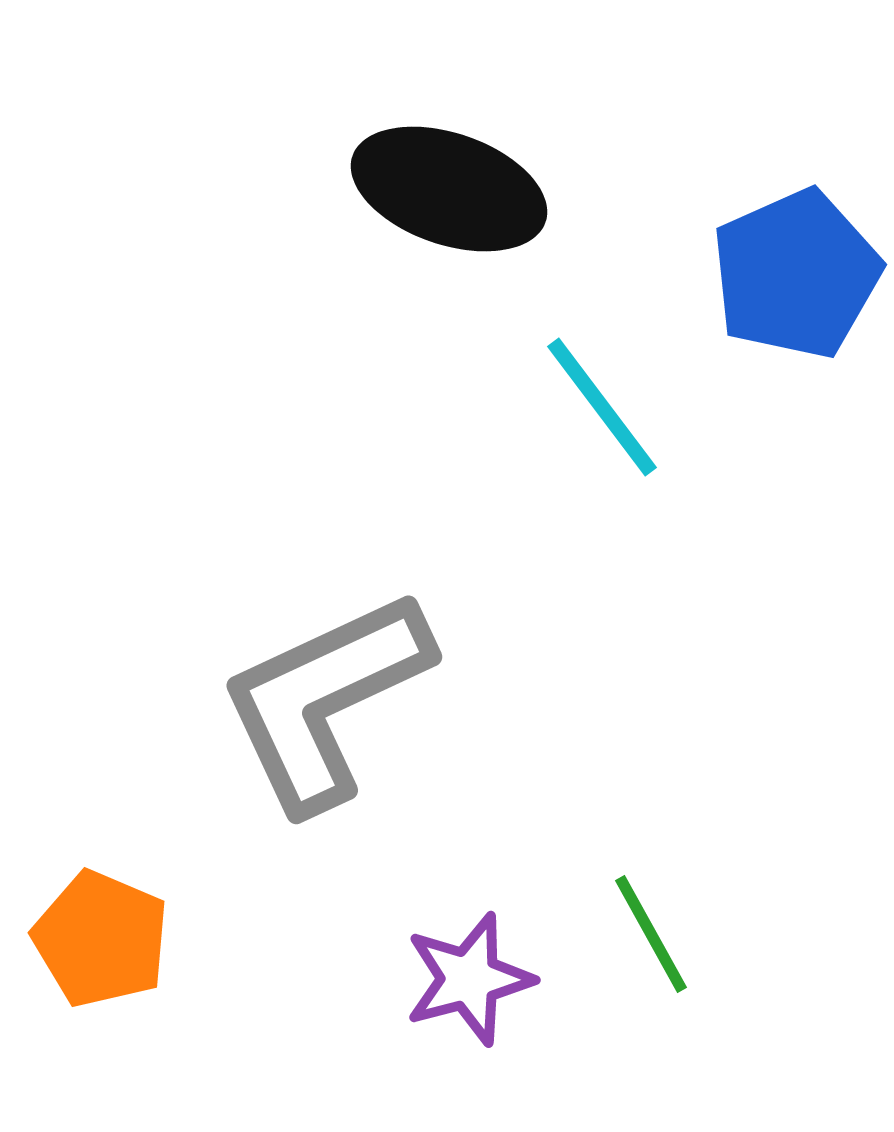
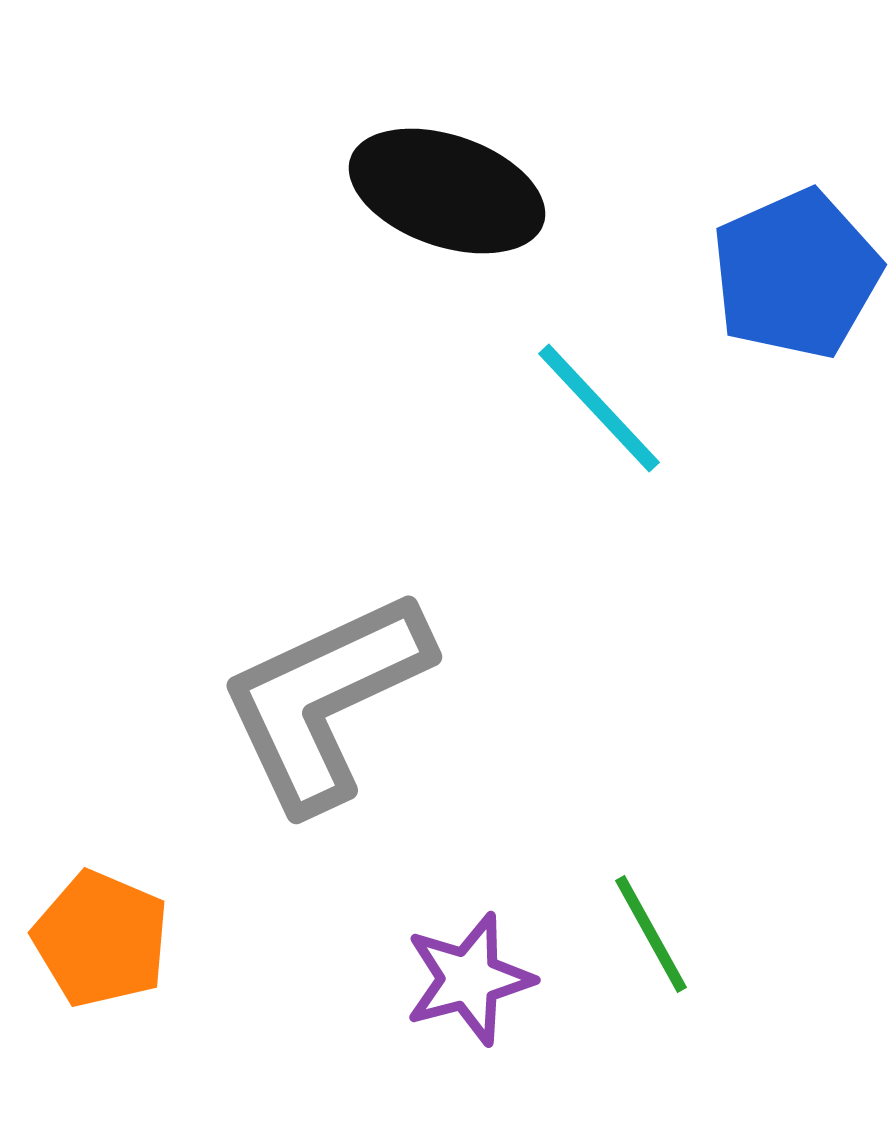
black ellipse: moved 2 px left, 2 px down
cyan line: moved 3 px left, 1 px down; rotated 6 degrees counterclockwise
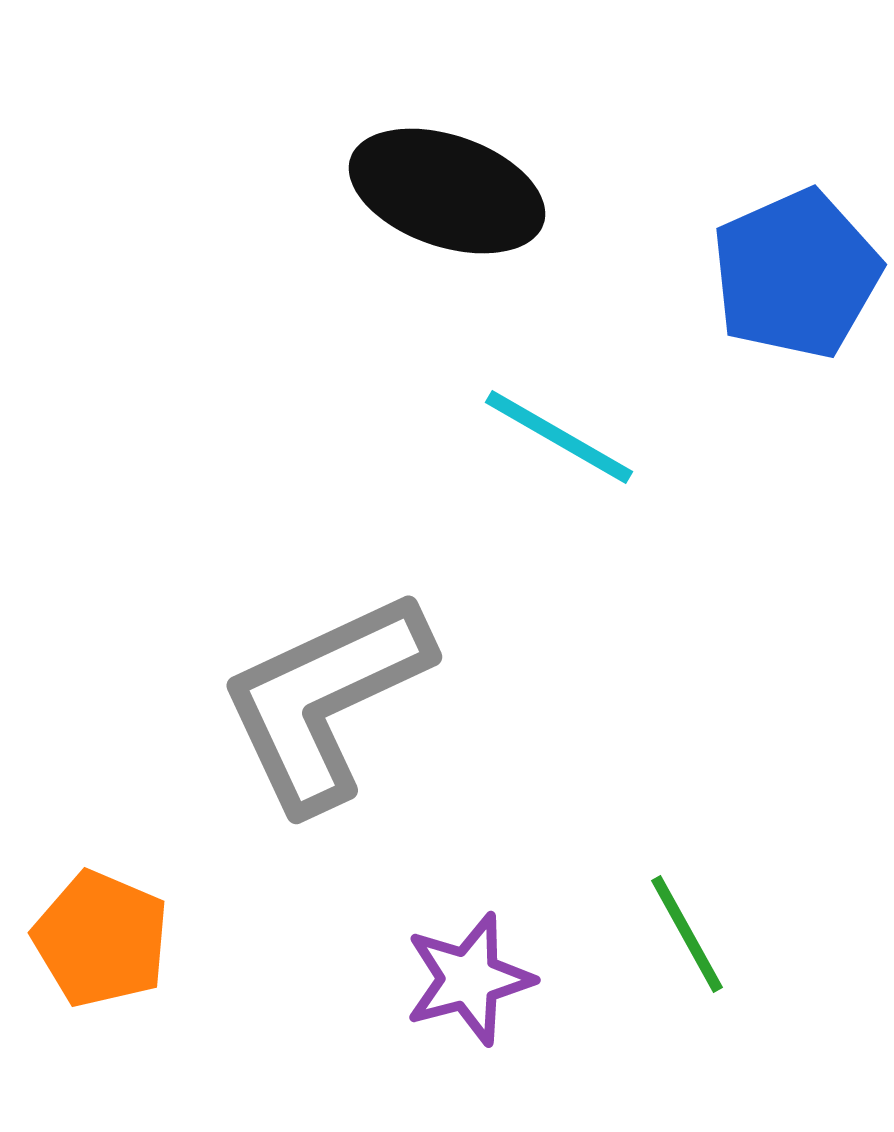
cyan line: moved 40 px left, 29 px down; rotated 17 degrees counterclockwise
green line: moved 36 px right
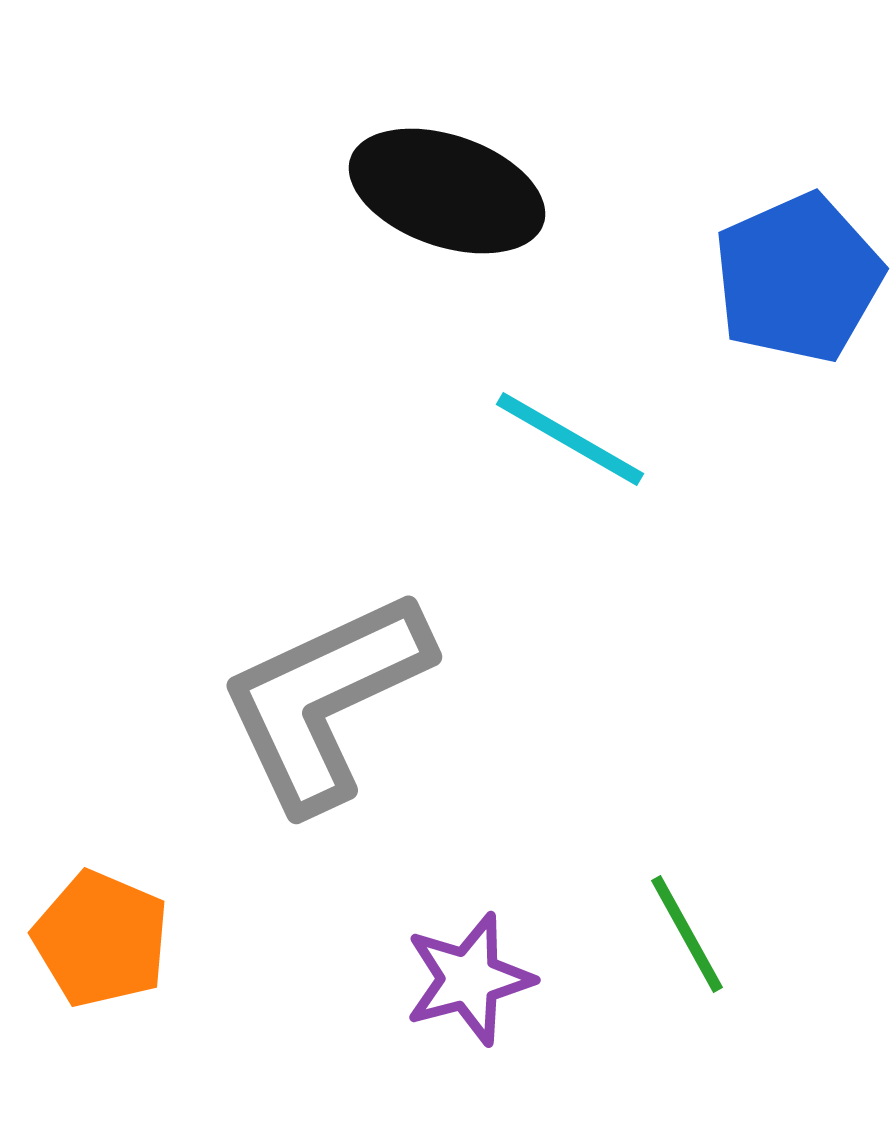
blue pentagon: moved 2 px right, 4 px down
cyan line: moved 11 px right, 2 px down
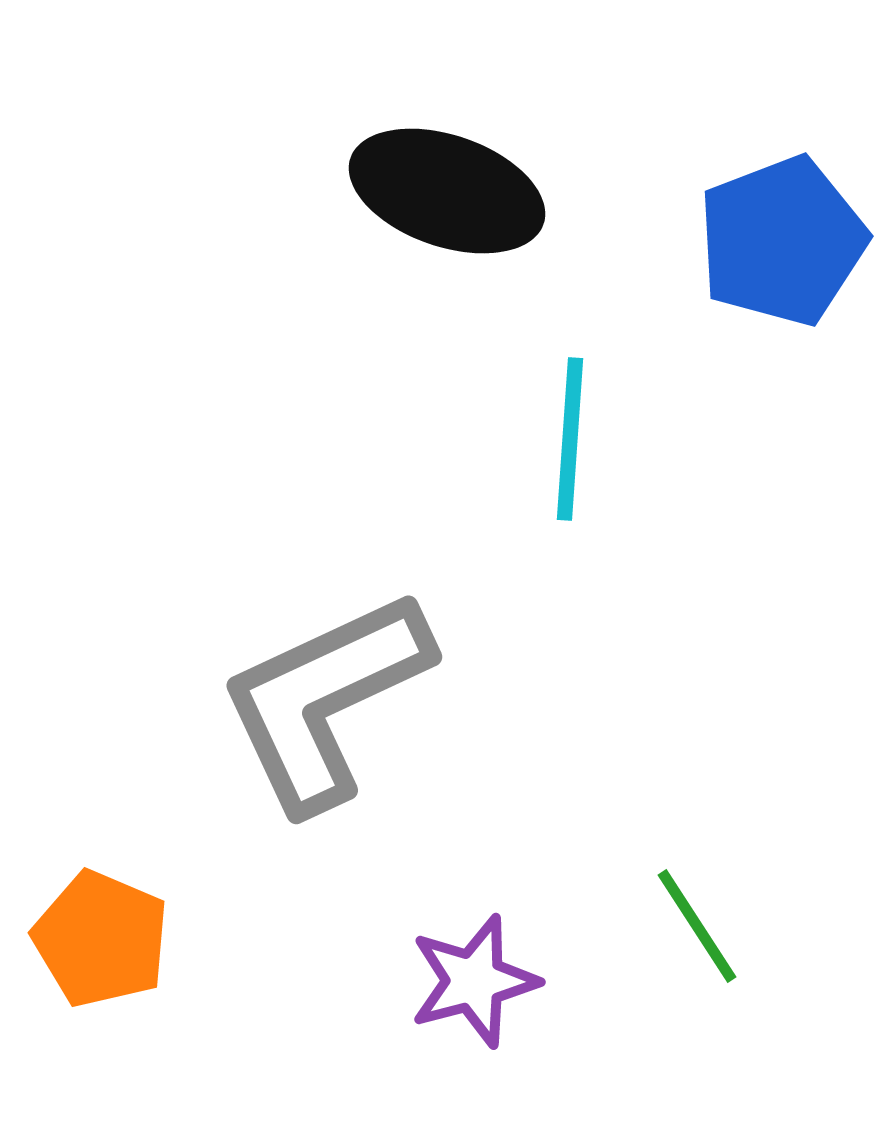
blue pentagon: moved 16 px left, 37 px up; rotated 3 degrees clockwise
cyan line: rotated 64 degrees clockwise
green line: moved 10 px right, 8 px up; rotated 4 degrees counterclockwise
purple star: moved 5 px right, 2 px down
